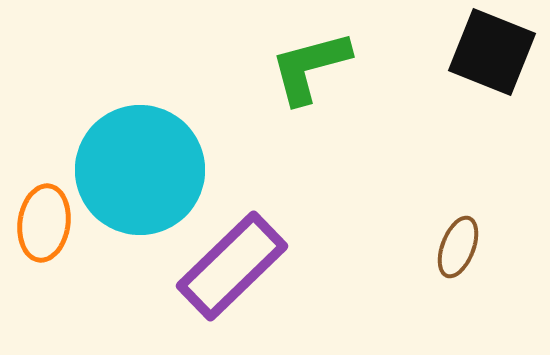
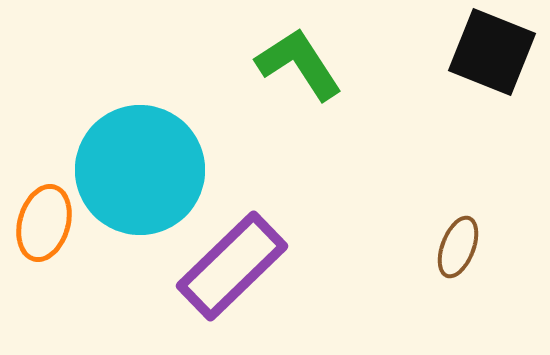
green L-shape: moved 11 px left, 3 px up; rotated 72 degrees clockwise
orange ellipse: rotated 8 degrees clockwise
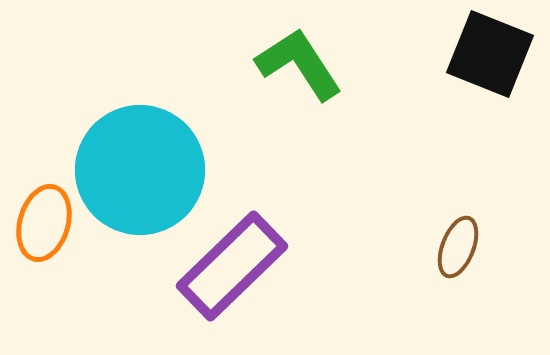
black square: moved 2 px left, 2 px down
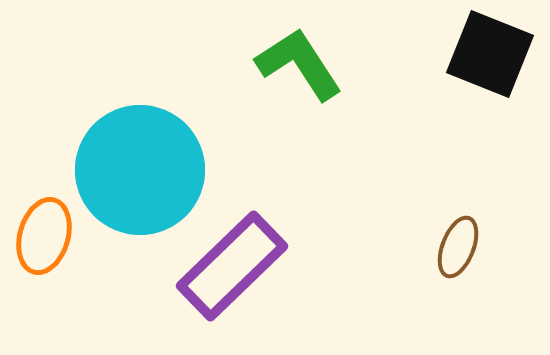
orange ellipse: moved 13 px down
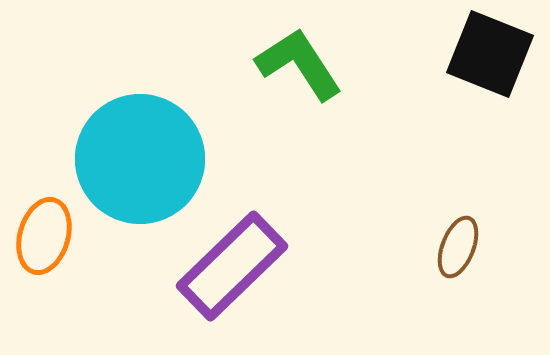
cyan circle: moved 11 px up
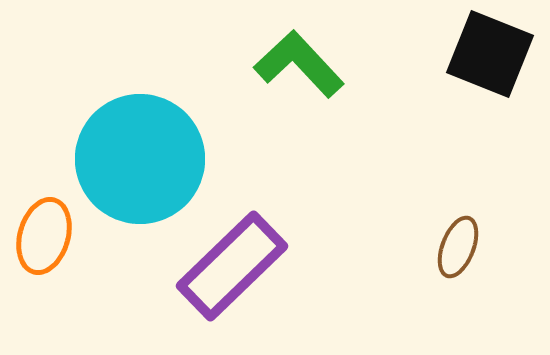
green L-shape: rotated 10 degrees counterclockwise
